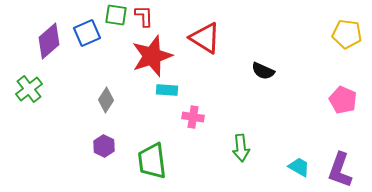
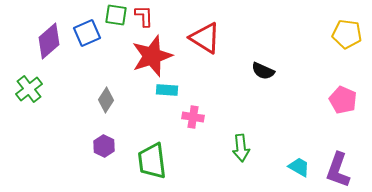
purple L-shape: moved 2 px left
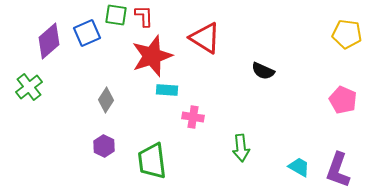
green cross: moved 2 px up
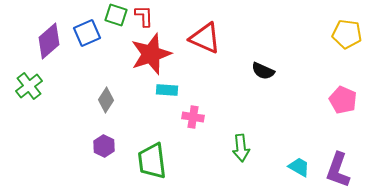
green square: rotated 10 degrees clockwise
red triangle: rotated 8 degrees counterclockwise
red star: moved 1 px left, 2 px up
green cross: moved 1 px up
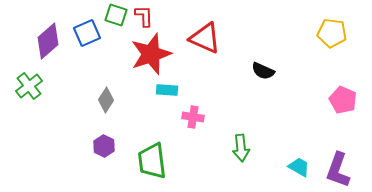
yellow pentagon: moved 15 px left, 1 px up
purple diamond: moved 1 px left
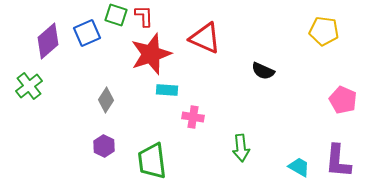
yellow pentagon: moved 8 px left, 2 px up
purple L-shape: moved 9 px up; rotated 15 degrees counterclockwise
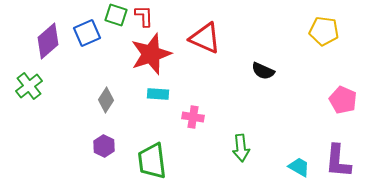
cyan rectangle: moved 9 px left, 4 px down
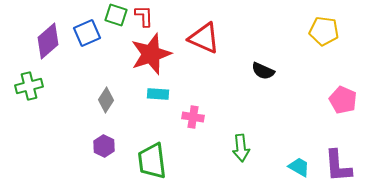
red triangle: moved 1 px left
green cross: rotated 24 degrees clockwise
purple L-shape: moved 5 px down; rotated 9 degrees counterclockwise
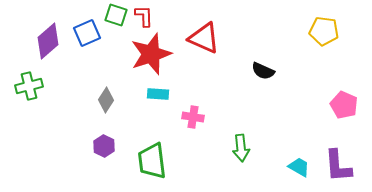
pink pentagon: moved 1 px right, 5 px down
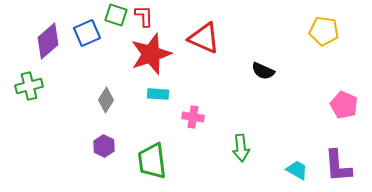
cyan trapezoid: moved 2 px left, 3 px down
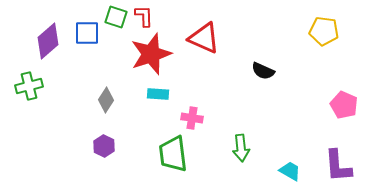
green square: moved 2 px down
blue square: rotated 24 degrees clockwise
pink cross: moved 1 px left, 1 px down
green trapezoid: moved 21 px right, 7 px up
cyan trapezoid: moved 7 px left, 1 px down
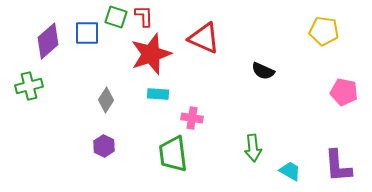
pink pentagon: moved 13 px up; rotated 12 degrees counterclockwise
green arrow: moved 12 px right
